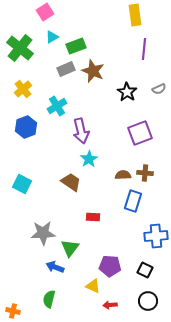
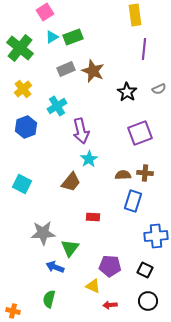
green rectangle: moved 3 px left, 9 px up
brown trapezoid: rotated 95 degrees clockwise
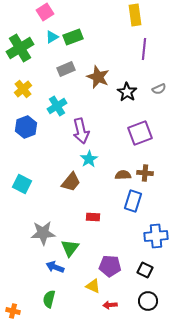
green cross: rotated 20 degrees clockwise
brown star: moved 5 px right, 6 px down
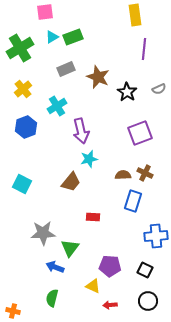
pink square: rotated 24 degrees clockwise
cyan star: rotated 18 degrees clockwise
brown cross: rotated 21 degrees clockwise
green semicircle: moved 3 px right, 1 px up
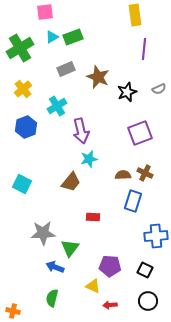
black star: rotated 18 degrees clockwise
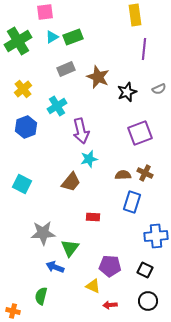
green cross: moved 2 px left, 7 px up
blue rectangle: moved 1 px left, 1 px down
green semicircle: moved 11 px left, 2 px up
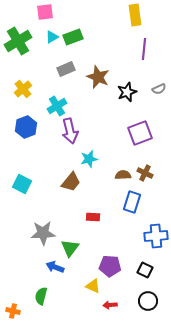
purple arrow: moved 11 px left
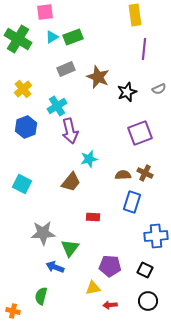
green cross: moved 2 px up; rotated 28 degrees counterclockwise
yellow triangle: moved 2 px down; rotated 35 degrees counterclockwise
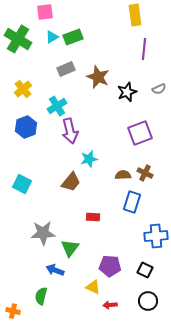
blue arrow: moved 3 px down
yellow triangle: moved 1 px up; rotated 35 degrees clockwise
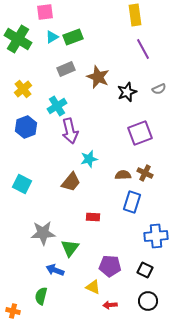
purple line: moved 1 px left; rotated 35 degrees counterclockwise
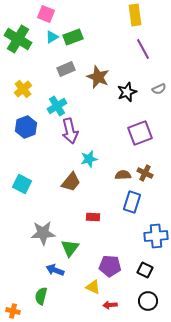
pink square: moved 1 px right, 2 px down; rotated 30 degrees clockwise
